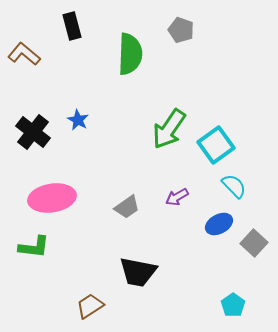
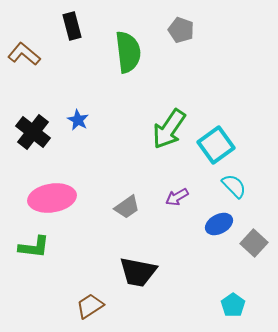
green semicircle: moved 2 px left, 2 px up; rotated 9 degrees counterclockwise
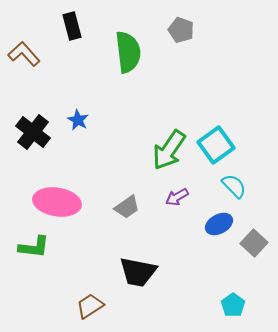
brown L-shape: rotated 8 degrees clockwise
green arrow: moved 21 px down
pink ellipse: moved 5 px right, 4 px down; rotated 18 degrees clockwise
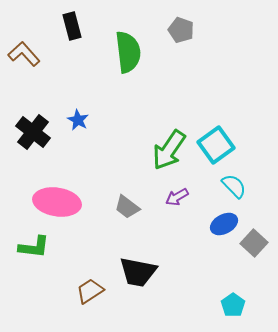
gray trapezoid: rotated 72 degrees clockwise
blue ellipse: moved 5 px right
brown trapezoid: moved 15 px up
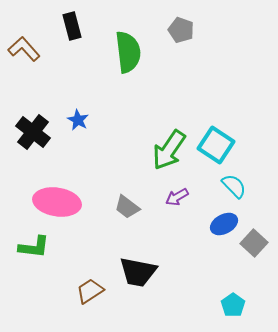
brown L-shape: moved 5 px up
cyan square: rotated 21 degrees counterclockwise
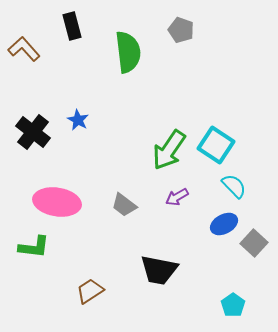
gray trapezoid: moved 3 px left, 2 px up
black trapezoid: moved 21 px right, 2 px up
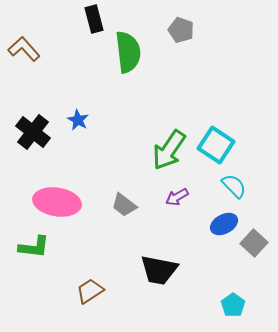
black rectangle: moved 22 px right, 7 px up
